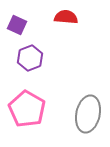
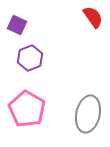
red semicircle: moved 27 px right; rotated 50 degrees clockwise
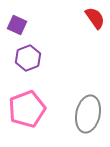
red semicircle: moved 2 px right, 1 px down
purple hexagon: moved 2 px left
pink pentagon: rotated 21 degrees clockwise
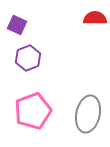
red semicircle: rotated 55 degrees counterclockwise
pink pentagon: moved 6 px right, 2 px down
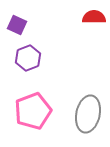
red semicircle: moved 1 px left, 1 px up
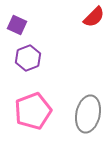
red semicircle: rotated 135 degrees clockwise
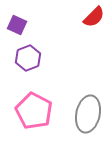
pink pentagon: moved 1 px right; rotated 24 degrees counterclockwise
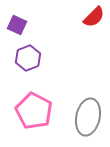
gray ellipse: moved 3 px down
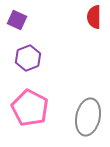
red semicircle: rotated 135 degrees clockwise
purple square: moved 5 px up
pink pentagon: moved 4 px left, 3 px up
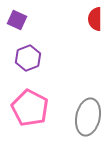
red semicircle: moved 1 px right, 2 px down
